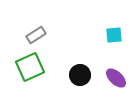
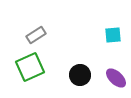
cyan square: moved 1 px left
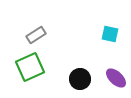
cyan square: moved 3 px left, 1 px up; rotated 18 degrees clockwise
black circle: moved 4 px down
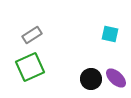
gray rectangle: moved 4 px left
black circle: moved 11 px right
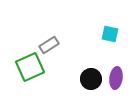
gray rectangle: moved 17 px right, 10 px down
purple ellipse: rotated 55 degrees clockwise
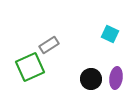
cyan square: rotated 12 degrees clockwise
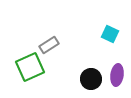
purple ellipse: moved 1 px right, 3 px up
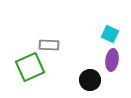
gray rectangle: rotated 36 degrees clockwise
purple ellipse: moved 5 px left, 15 px up
black circle: moved 1 px left, 1 px down
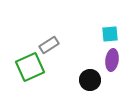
cyan square: rotated 30 degrees counterclockwise
gray rectangle: rotated 36 degrees counterclockwise
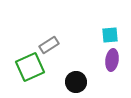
cyan square: moved 1 px down
black circle: moved 14 px left, 2 px down
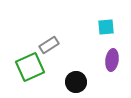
cyan square: moved 4 px left, 8 px up
